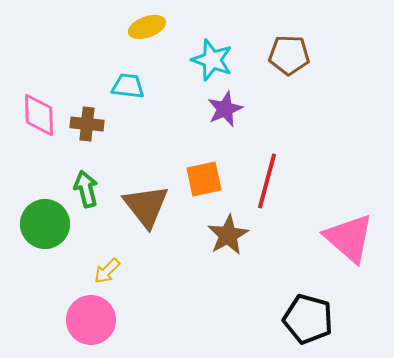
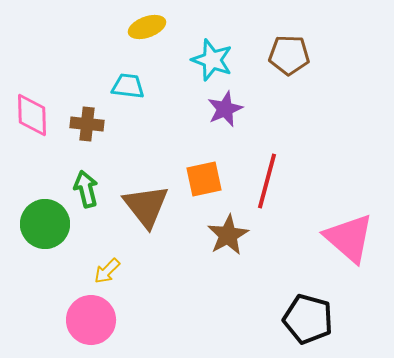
pink diamond: moved 7 px left
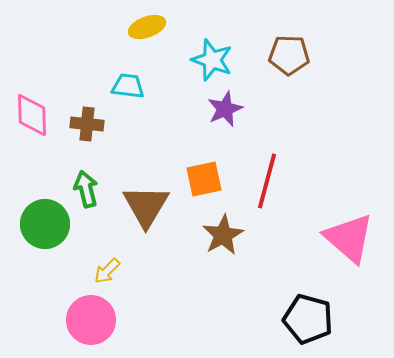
brown triangle: rotated 9 degrees clockwise
brown star: moved 5 px left
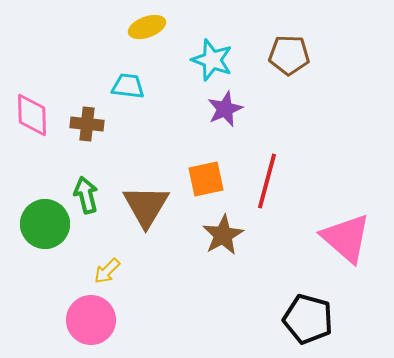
orange square: moved 2 px right
green arrow: moved 6 px down
pink triangle: moved 3 px left
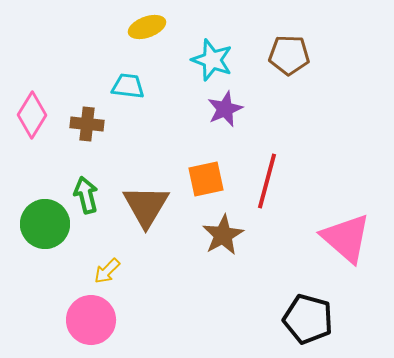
pink diamond: rotated 33 degrees clockwise
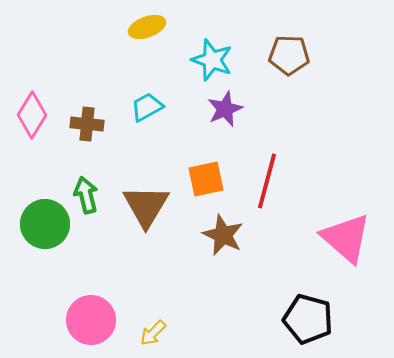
cyan trapezoid: moved 19 px right, 21 px down; rotated 36 degrees counterclockwise
brown star: rotated 18 degrees counterclockwise
yellow arrow: moved 46 px right, 62 px down
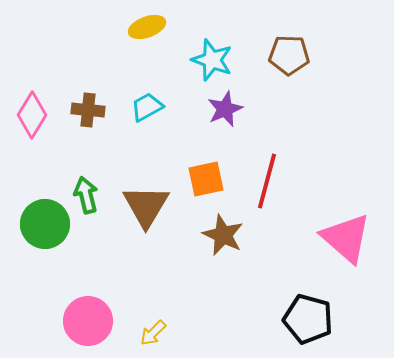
brown cross: moved 1 px right, 14 px up
pink circle: moved 3 px left, 1 px down
